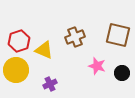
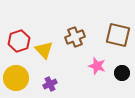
yellow triangle: rotated 24 degrees clockwise
yellow circle: moved 8 px down
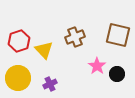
pink star: rotated 18 degrees clockwise
black circle: moved 5 px left, 1 px down
yellow circle: moved 2 px right
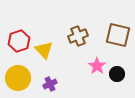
brown cross: moved 3 px right, 1 px up
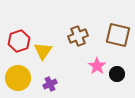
yellow triangle: moved 1 px left, 1 px down; rotated 18 degrees clockwise
